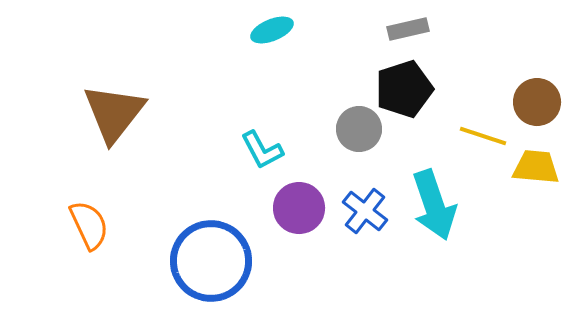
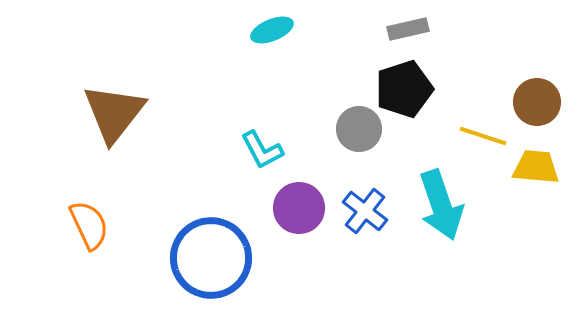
cyan arrow: moved 7 px right
blue circle: moved 3 px up
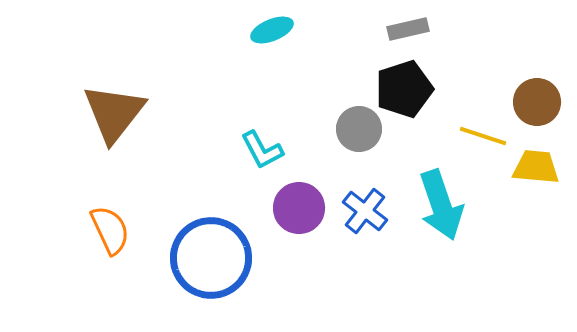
orange semicircle: moved 21 px right, 5 px down
